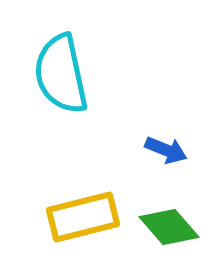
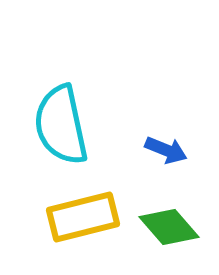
cyan semicircle: moved 51 px down
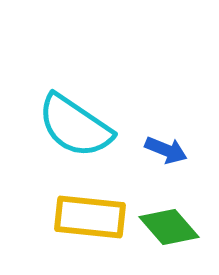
cyan semicircle: moved 14 px right, 1 px down; rotated 44 degrees counterclockwise
yellow rectangle: moved 7 px right; rotated 20 degrees clockwise
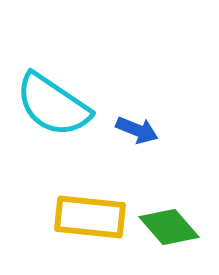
cyan semicircle: moved 22 px left, 21 px up
blue arrow: moved 29 px left, 20 px up
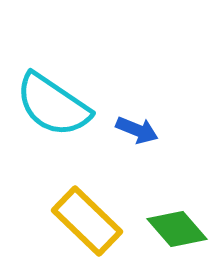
yellow rectangle: moved 3 px left, 4 px down; rotated 38 degrees clockwise
green diamond: moved 8 px right, 2 px down
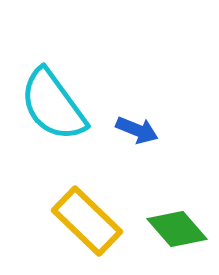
cyan semicircle: rotated 20 degrees clockwise
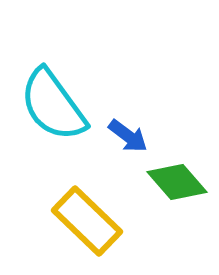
blue arrow: moved 9 px left, 6 px down; rotated 15 degrees clockwise
green diamond: moved 47 px up
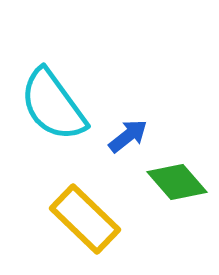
blue arrow: rotated 75 degrees counterclockwise
yellow rectangle: moved 2 px left, 2 px up
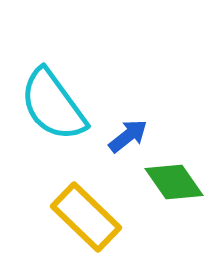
green diamond: moved 3 px left; rotated 6 degrees clockwise
yellow rectangle: moved 1 px right, 2 px up
